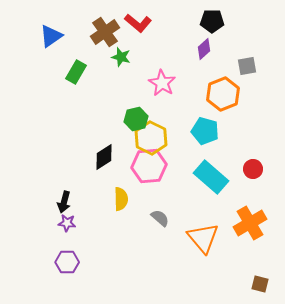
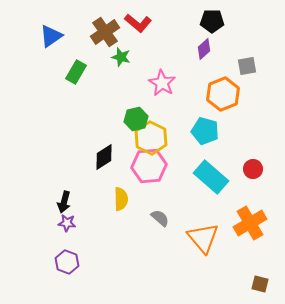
purple hexagon: rotated 20 degrees clockwise
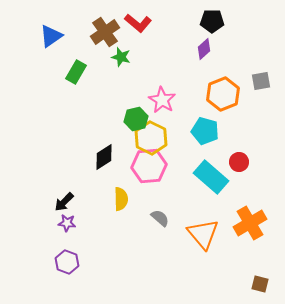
gray square: moved 14 px right, 15 px down
pink star: moved 17 px down
red circle: moved 14 px left, 7 px up
black arrow: rotated 30 degrees clockwise
orange triangle: moved 4 px up
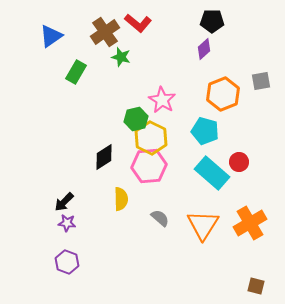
cyan rectangle: moved 1 px right, 4 px up
orange triangle: moved 9 px up; rotated 12 degrees clockwise
brown square: moved 4 px left, 2 px down
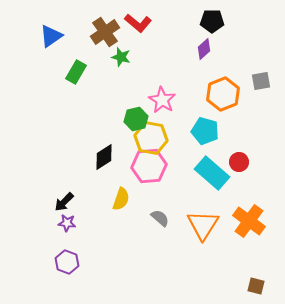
yellow hexagon: rotated 16 degrees counterclockwise
yellow semicircle: rotated 20 degrees clockwise
orange cross: moved 1 px left, 2 px up; rotated 24 degrees counterclockwise
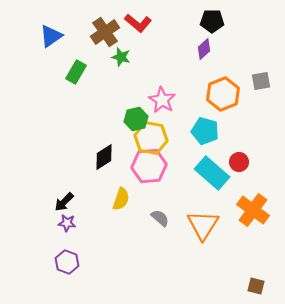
orange cross: moved 4 px right, 11 px up
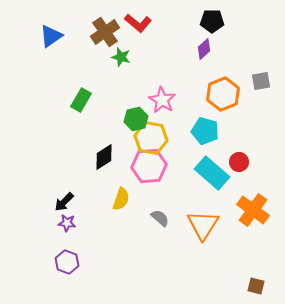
green rectangle: moved 5 px right, 28 px down
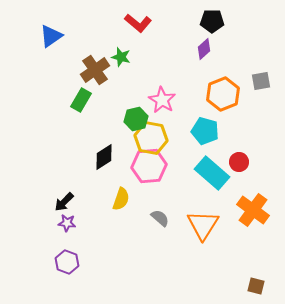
brown cross: moved 10 px left, 38 px down
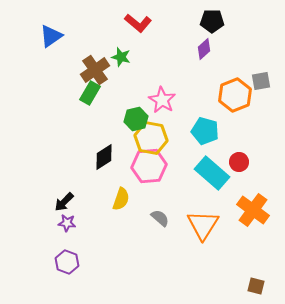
orange hexagon: moved 12 px right, 1 px down
green rectangle: moved 9 px right, 7 px up
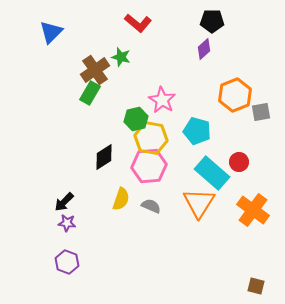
blue triangle: moved 4 px up; rotated 10 degrees counterclockwise
gray square: moved 31 px down
cyan pentagon: moved 8 px left
gray semicircle: moved 9 px left, 12 px up; rotated 18 degrees counterclockwise
orange triangle: moved 4 px left, 22 px up
